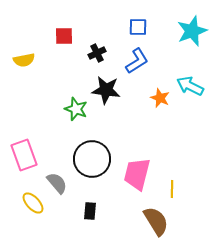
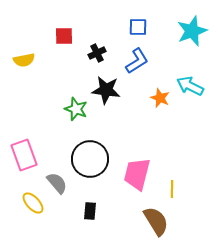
black circle: moved 2 px left
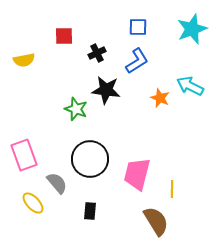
cyan star: moved 2 px up
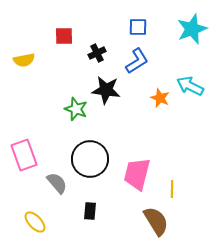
yellow ellipse: moved 2 px right, 19 px down
